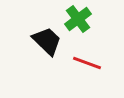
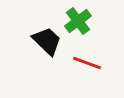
green cross: moved 2 px down
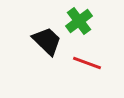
green cross: moved 1 px right
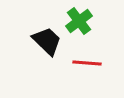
red line: rotated 16 degrees counterclockwise
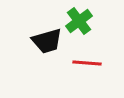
black trapezoid: rotated 120 degrees clockwise
